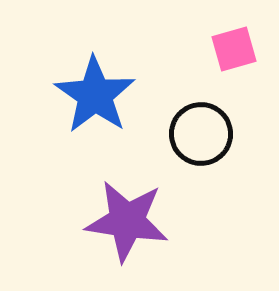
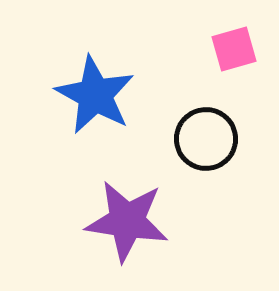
blue star: rotated 6 degrees counterclockwise
black circle: moved 5 px right, 5 px down
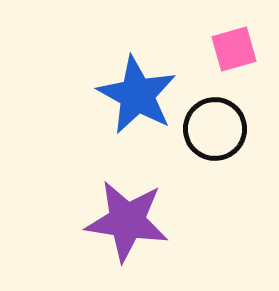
blue star: moved 42 px right
black circle: moved 9 px right, 10 px up
